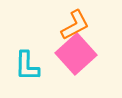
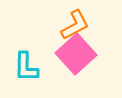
cyan L-shape: moved 1 px left, 1 px down
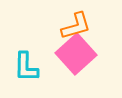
orange L-shape: moved 1 px right, 1 px down; rotated 12 degrees clockwise
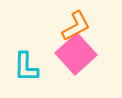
orange L-shape: rotated 12 degrees counterclockwise
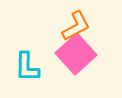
cyan L-shape: moved 1 px right
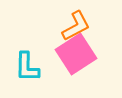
pink square: rotated 9 degrees clockwise
